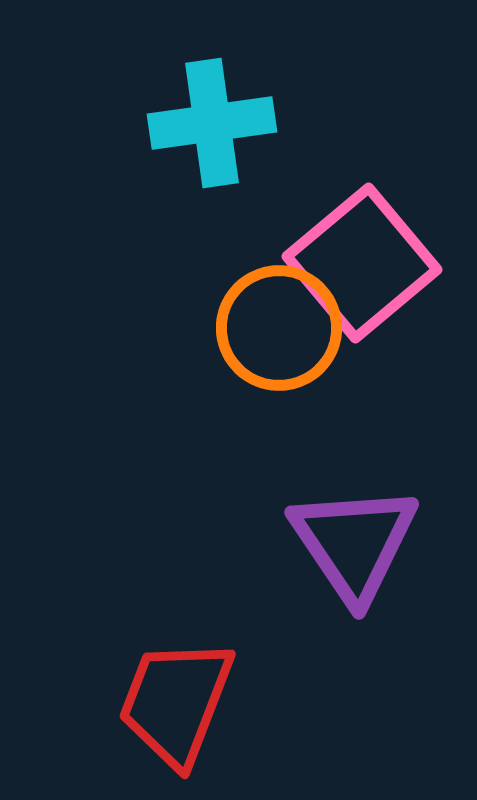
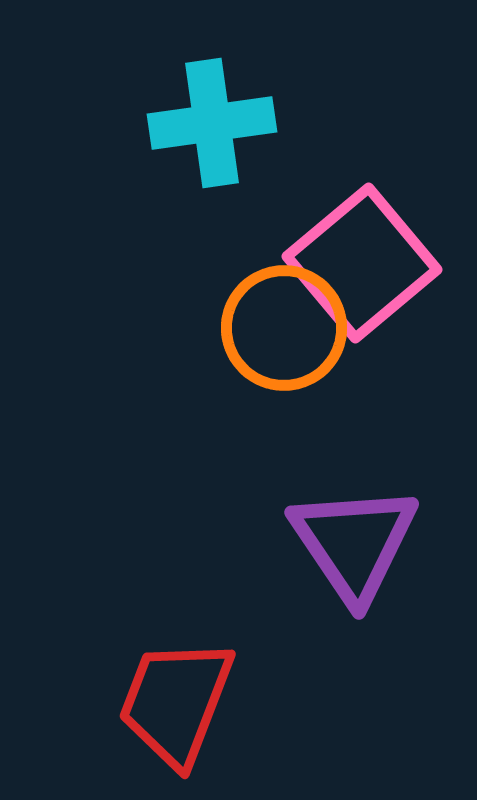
orange circle: moved 5 px right
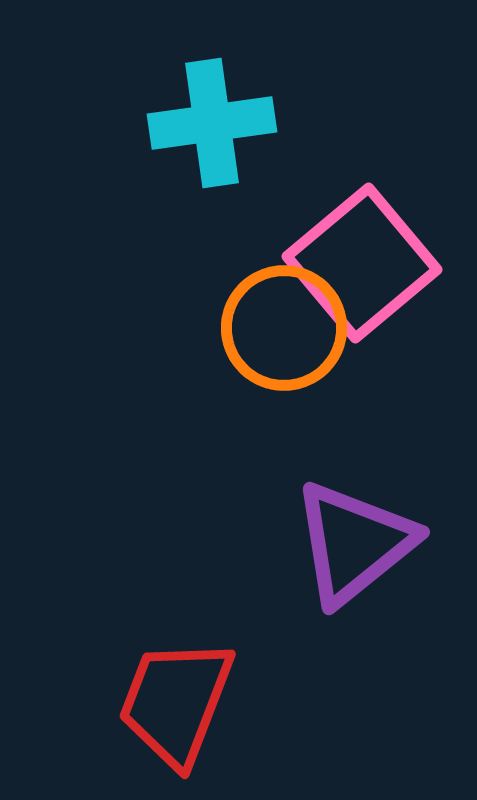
purple triangle: rotated 25 degrees clockwise
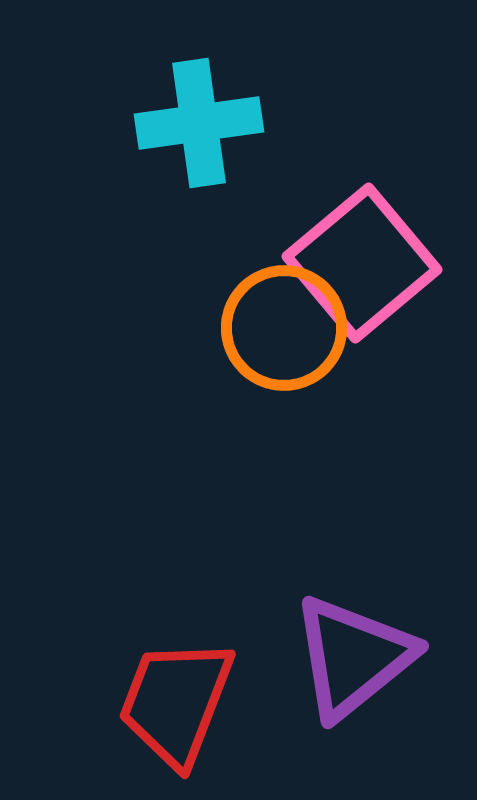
cyan cross: moved 13 px left
purple triangle: moved 1 px left, 114 px down
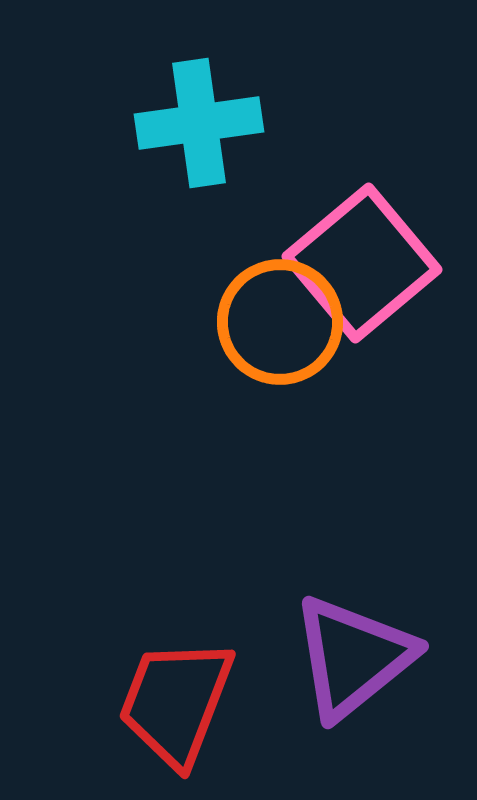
orange circle: moved 4 px left, 6 px up
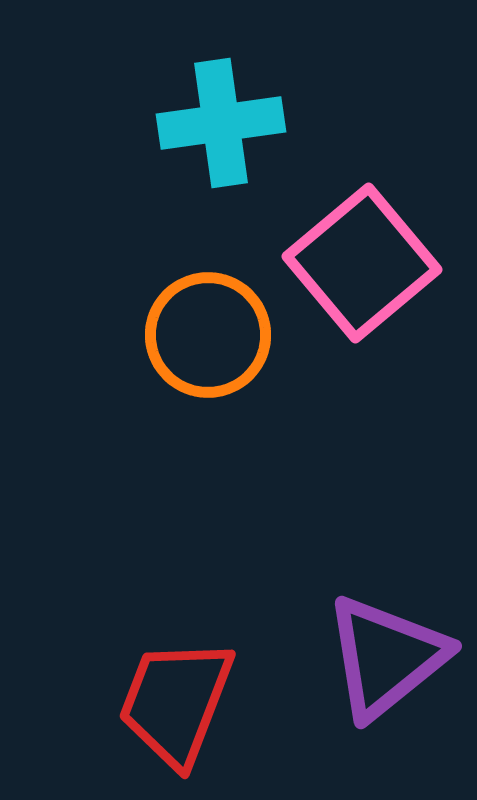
cyan cross: moved 22 px right
orange circle: moved 72 px left, 13 px down
purple triangle: moved 33 px right
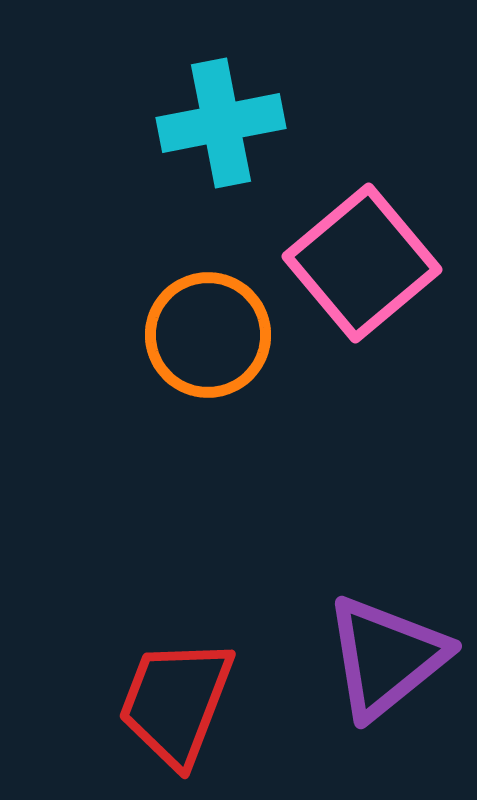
cyan cross: rotated 3 degrees counterclockwise
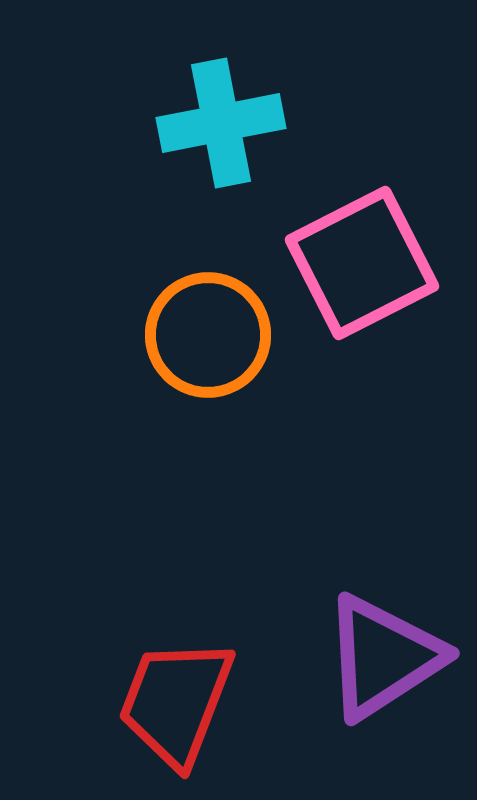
pink square: rotated 13 degrees clockwise
purple triangle: moved 3 px left; rotated 6 degrees clockwise
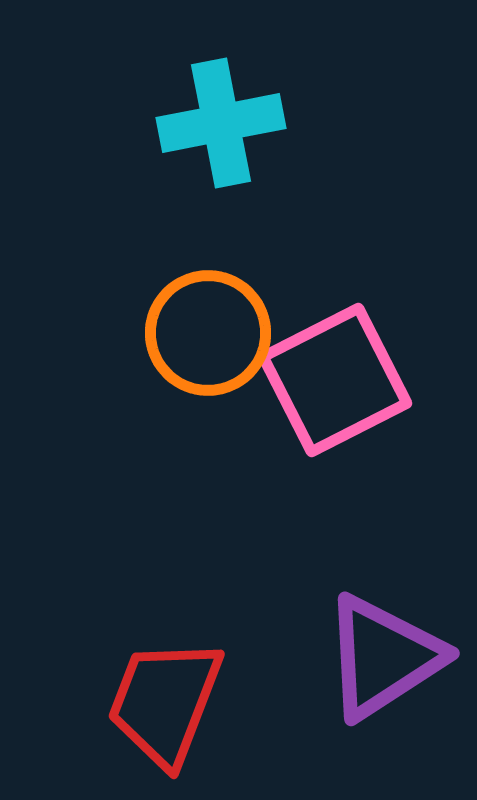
pink square: moved 27 px left, 117 px down
orange circle: moved 2 px up
red trapezoid: moved 11 px left
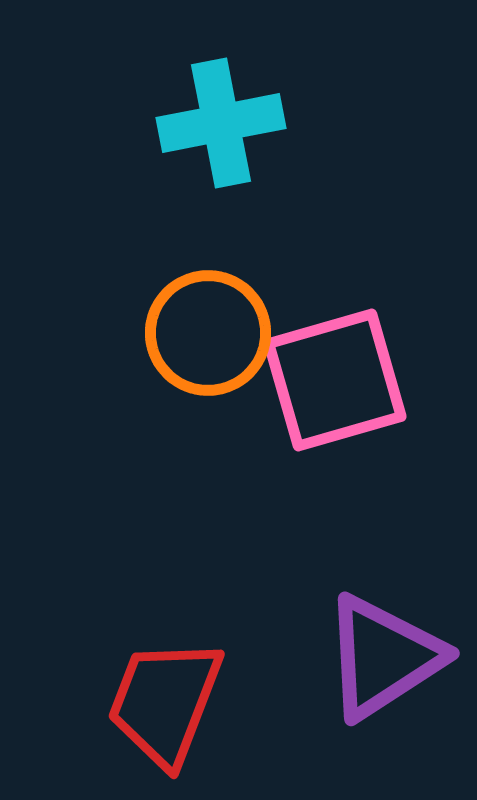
pink square: rotated 11 degrees clockwise
